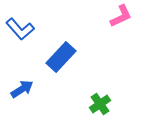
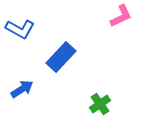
blue L-shape: rotated 20 degrees counterclockwise
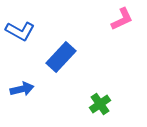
pink L-shape: moved 1 px right, 3 px down
blue L-shape: moved 2 px down
blue arrow: rotated 20 degrees clockwise
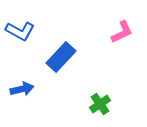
pink L-shape: moved 13 px down
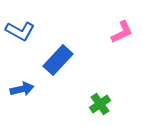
blue rectangle: moved 3 px left, 3 px down
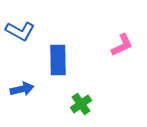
pink L-shape: moved 13 px down
blue rectangle: rotated 44 degrees counterclockwise
green cross: moved 19 px left
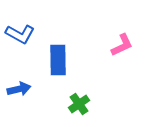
blue L-shape: moved 3 px down
blue arrow: moved 3 px left
green cross: moved 2 px left
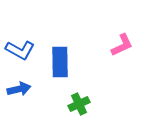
blue L-shape: moved 16 px down
blue rectangle: moved 2 px right, 2 px down
green cross: rotated 10 degrees clockwise
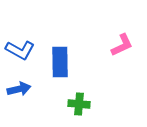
green cross: rotated 30 degrees clockwise
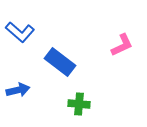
blue L-shape: moved 18 px up; rotated 12 degrees clockwise
blue rectangle: rotated 52 degrees counterclockwise
blue arrow: moved 1 px left, 1 px down
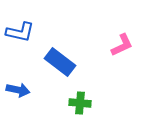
blue L-shape: rotated 28 degrees counterclockwise
blue arrow: rotated 25 degrees clockwise
green cross: moved 1 px right, 1 px up
